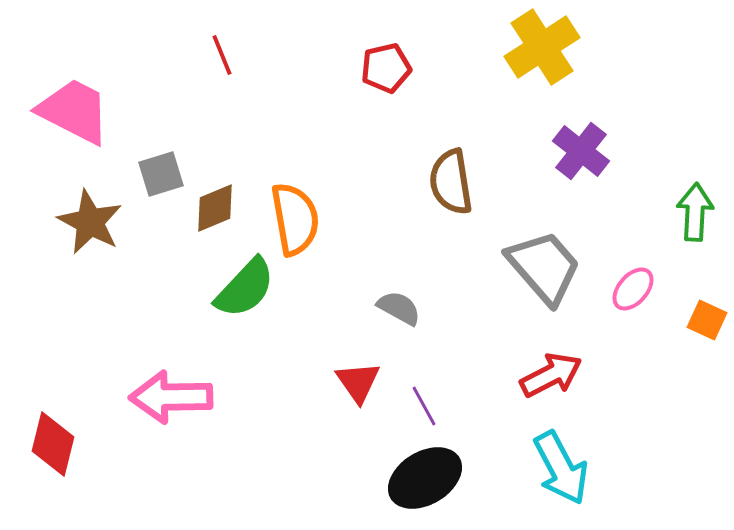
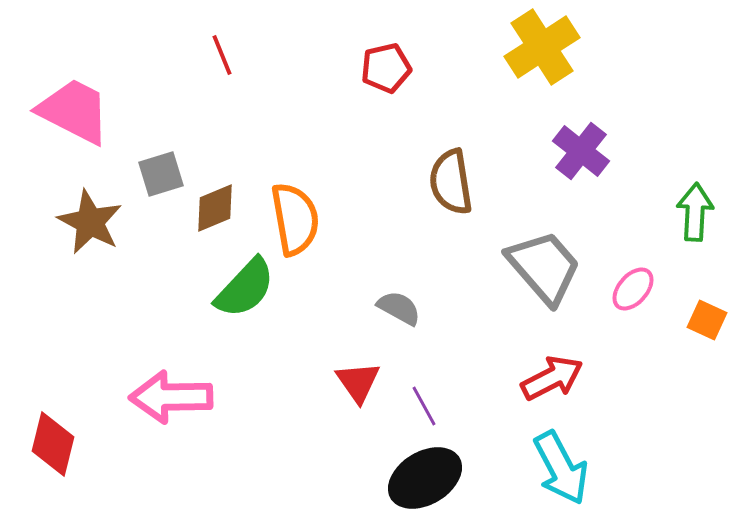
red arrow: moved 1 px right, 3 px down
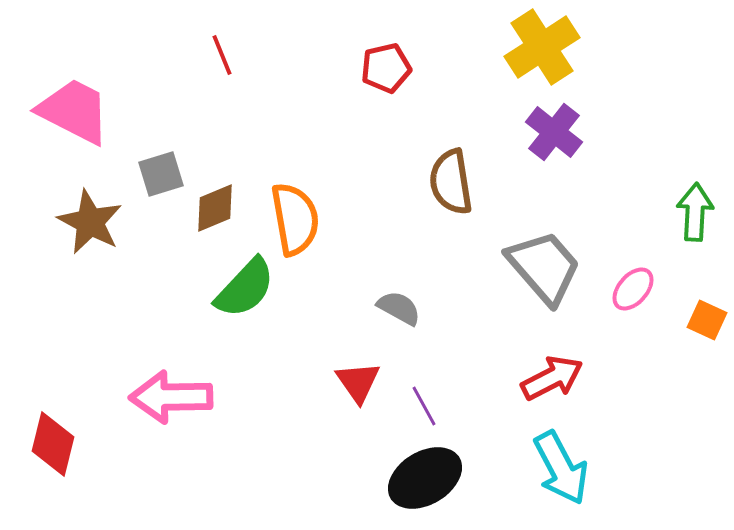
purple cross: moved 27 px left, 19 px up
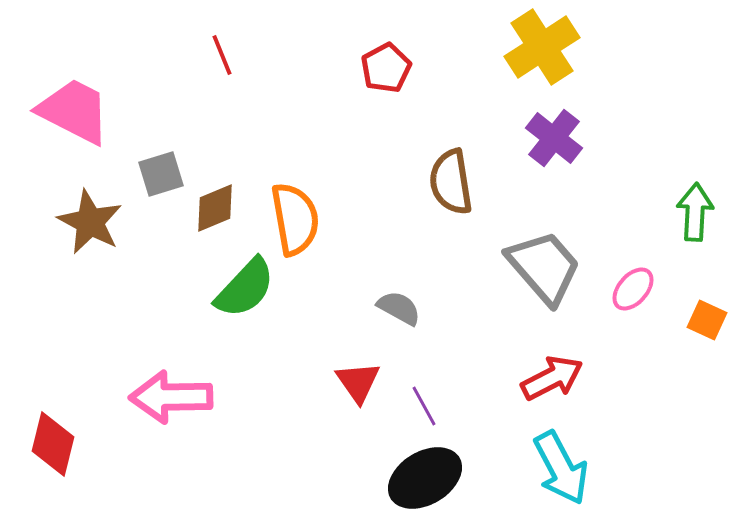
red pentagon: rotated 15 degrees counterclockwise
purple cross: moved 6 px down
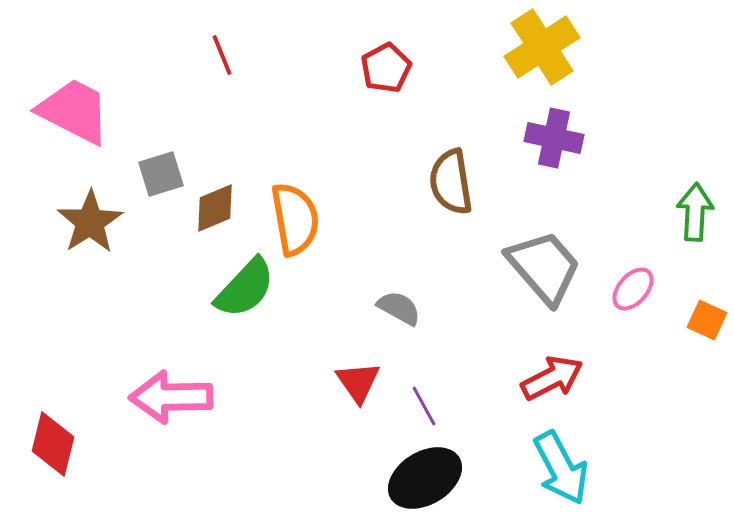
purple cross: rotated 26 degrees counterclockwise
brown star: rotated 12 degrees clockwise
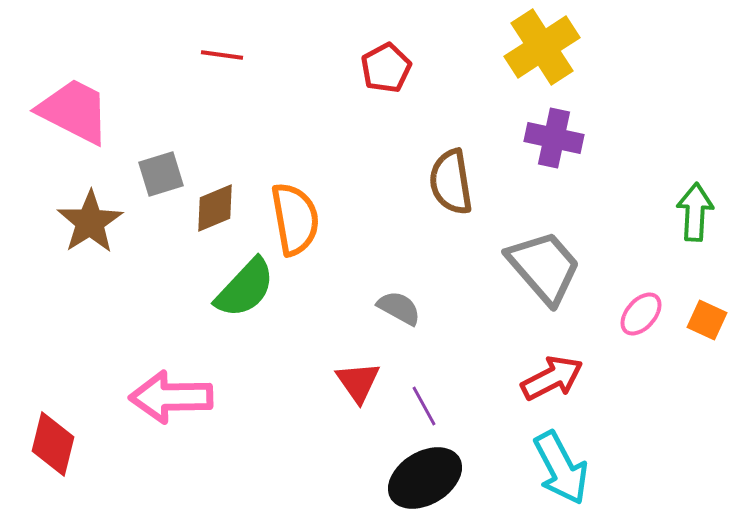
red line: rotated 60 degrees counterclockwise
pink ellipse: moved 8 px right, 25 px down
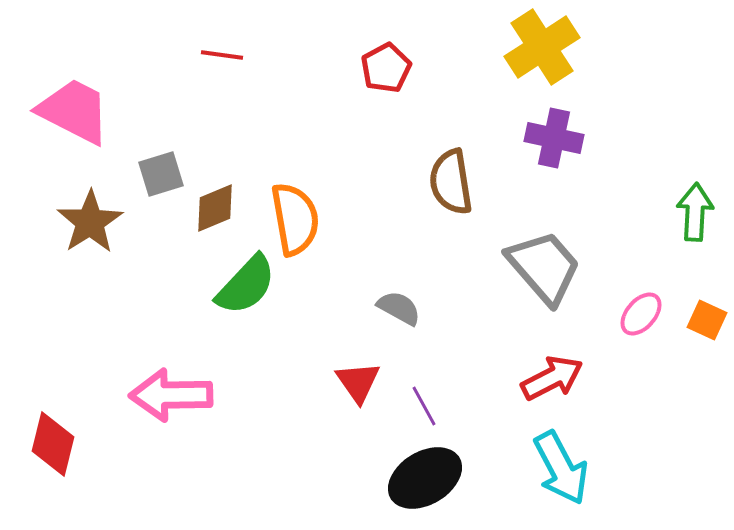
green semicircle: moved 1 px right, 3 px up
pink arrow: moved 2 px up
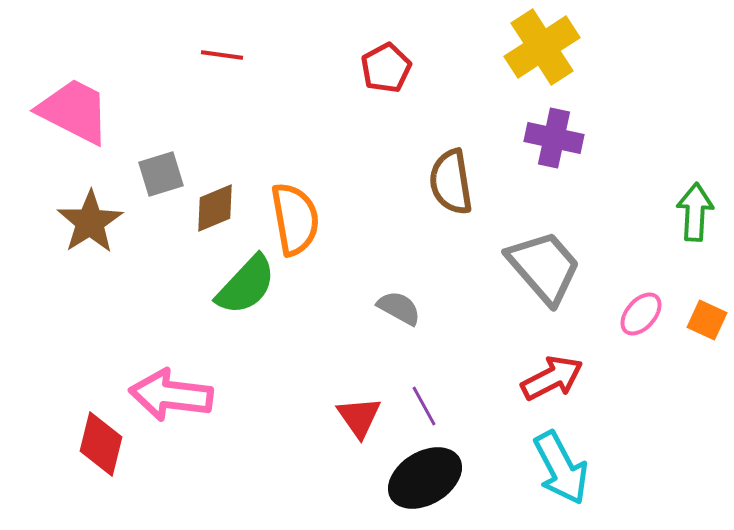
red triangle: moved 1 px right, 35 px down
pink arrow: rotated 8 degrees clockwise
red diamond: moved 48 px right
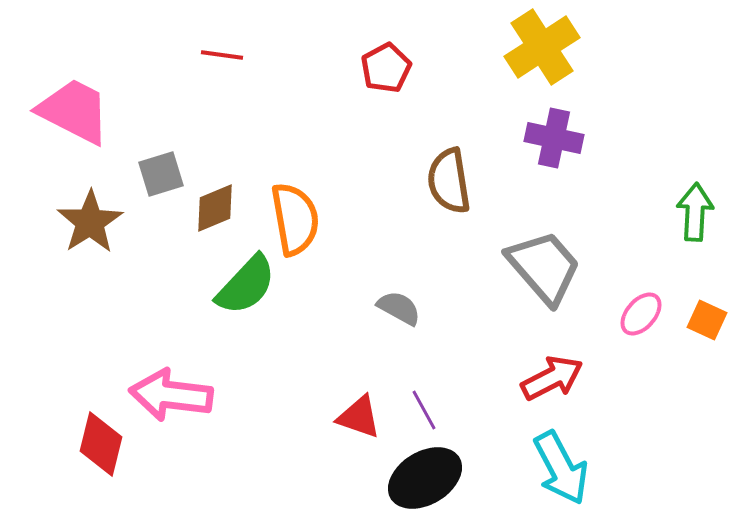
brown semicircle: moved 2 px left, 1 px up
purple line: moved 4 px down
red triangle: rotated 36 degrees counterclockwise
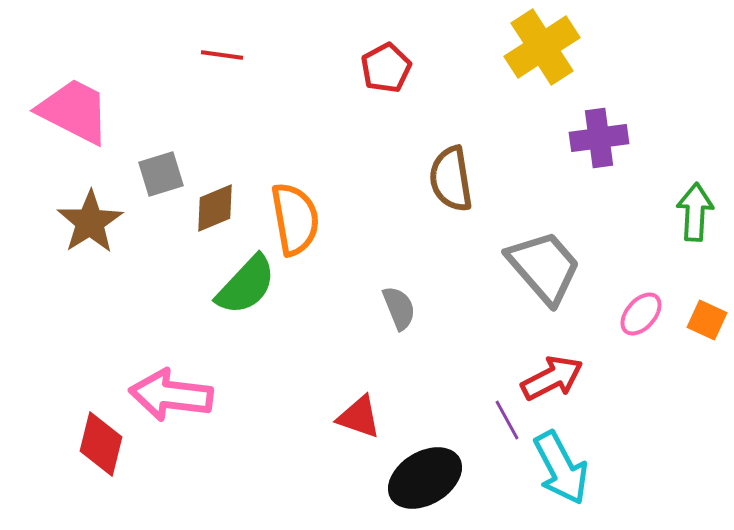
purple cross: moved 45 px right; rotated 20 degrees counterclockwise
brown semicircle: moved 2 px right, 2 px up
gray semicircle: rotated 39 degrees clockwise
purple line: moved 83 px right, 10 px down
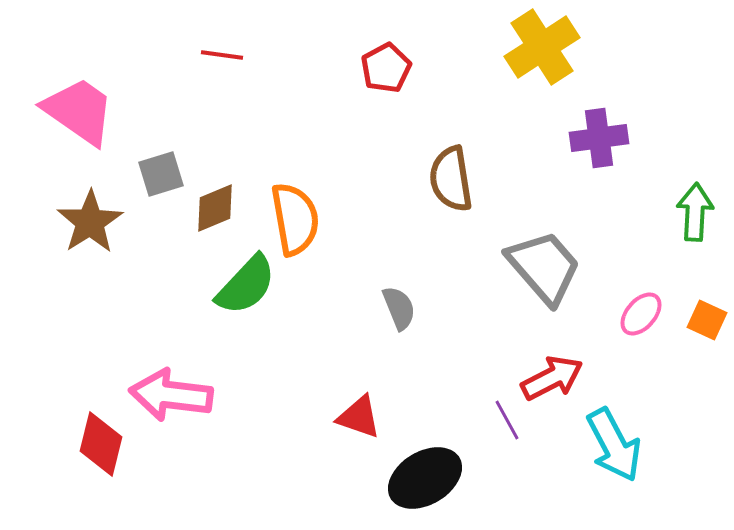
pink trapezoid: moved 5 px right; rotated 8 degrees clockwise
cyan arrow: moved 53 px right, 23 px up
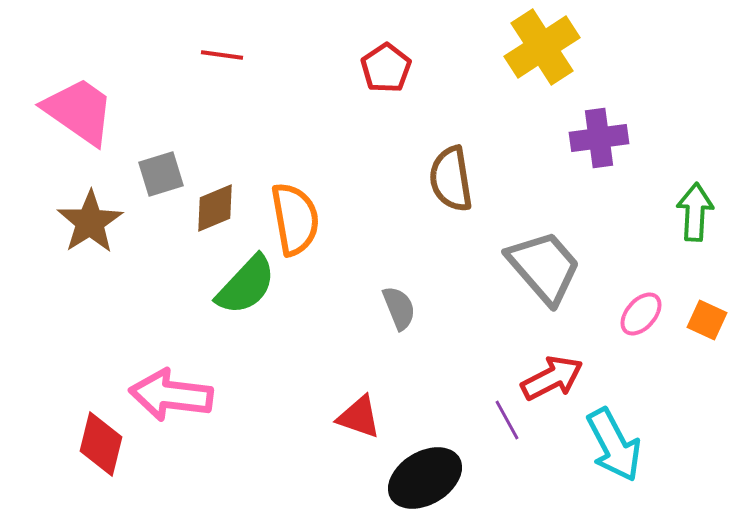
red pentagon: rotated 6 degrees counterclockwise
